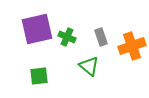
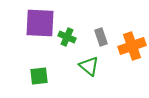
purple square: moved 3 px right, 6 px up; rotated 16 degrees clockwise
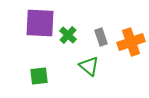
green cross: moved 1 px right, 2 px up; rotated 18 degrees clockwise
orange cross: moved 1 px left, 4 px up
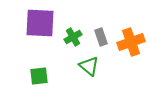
green cross: moved 5 px right, 2 px down; rotated 18 degrees clockwise
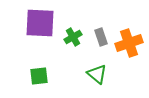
orange cross: moved 2 px left, 1 px down
green triangle: moved 8 px right, 8 px down
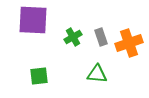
purple square: moved 7 px left, 3 px up
green triangle: rotated 35 degrees counterclockwise
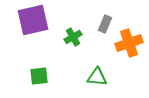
purple square: rotated 16 degrees counterclockwise
gray rectangle: moved 4 px right, 13 px up; rotated 42 degrees clockwise
green triangle: moved 3 px down
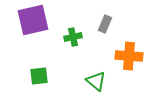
green cross: rotated 18 degrees clockwise
orange cross: moved 13 px down; rotated 24 degrees clockwise
green triangle: moved 1 px left, 4 px down; rotated 35 degrees clockwise
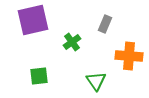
green cross: moved 1 px left, 5 px down; rotated 24 degrees counterclockwise
green triangle: rotated 15 degrees clockwise
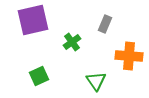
green square: rotated 18 degrees counterclockwise
